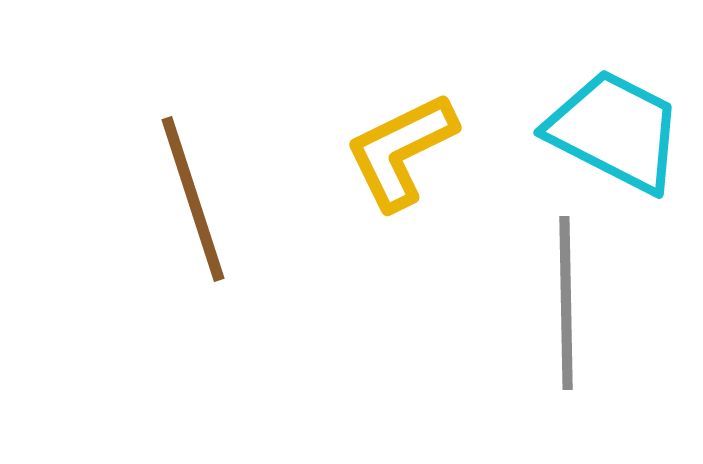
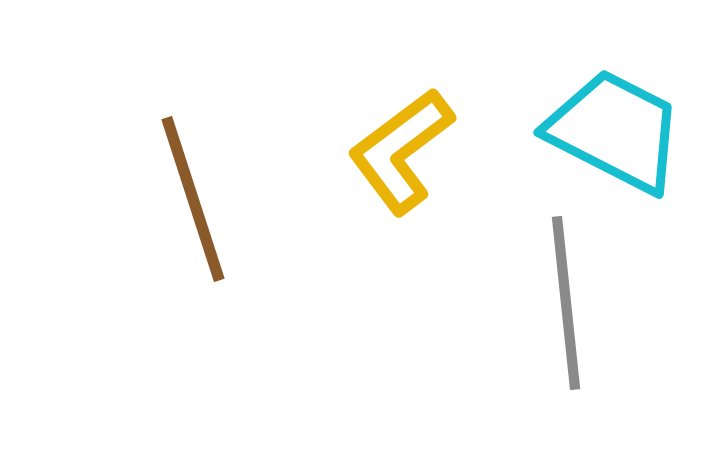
yellow L-shape: rotated 11 degrees counterclockwise
gray line: rotated 5 degrees counterclockwise
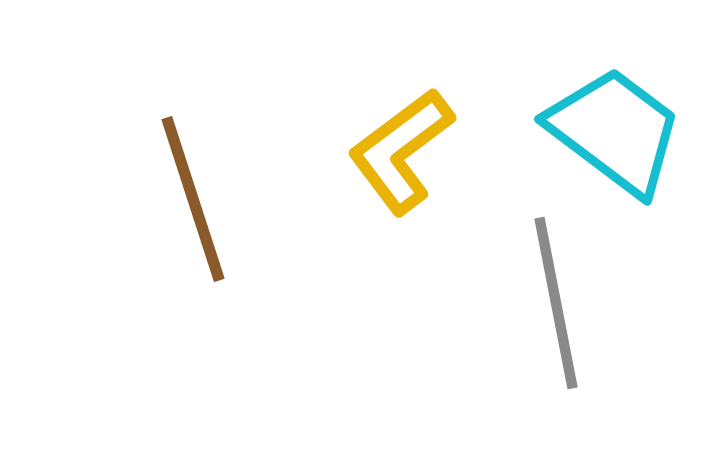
cyan trapezoid: rotated 10 degrees clockwise
gray line: moved 10 px left; rotated 5 degrees counterclockwise
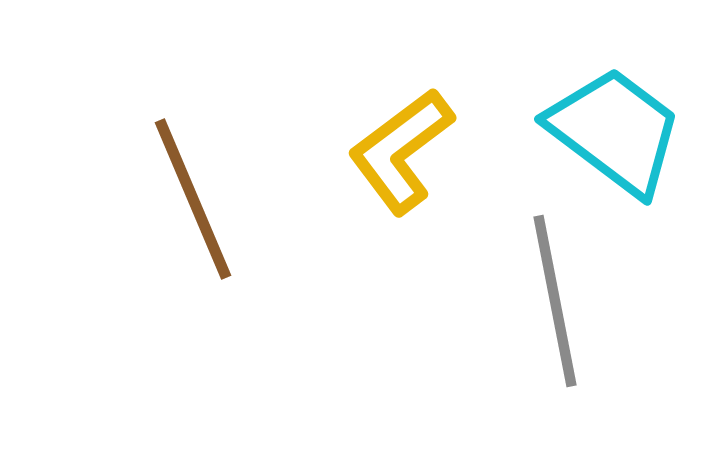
brown line: rotated 5 degrees counterclockwise
gray line: moved 1 px left, 2 px up
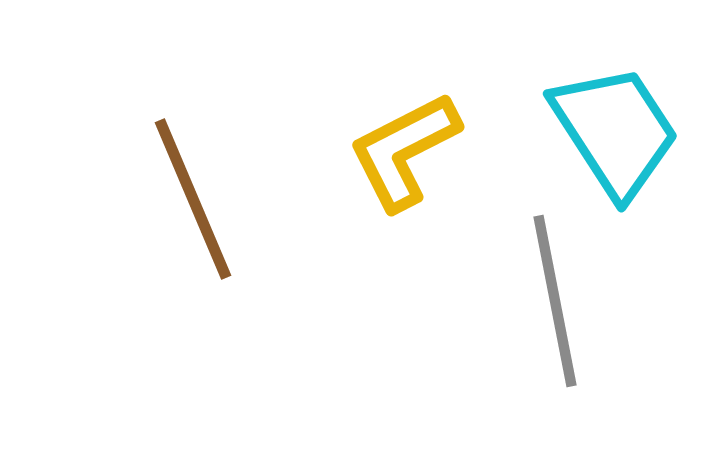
cyan trapezoid: rotated 20 degrees clockwise
yellow L-shape: moved 3 px right; rotated 10 degrees clockwise
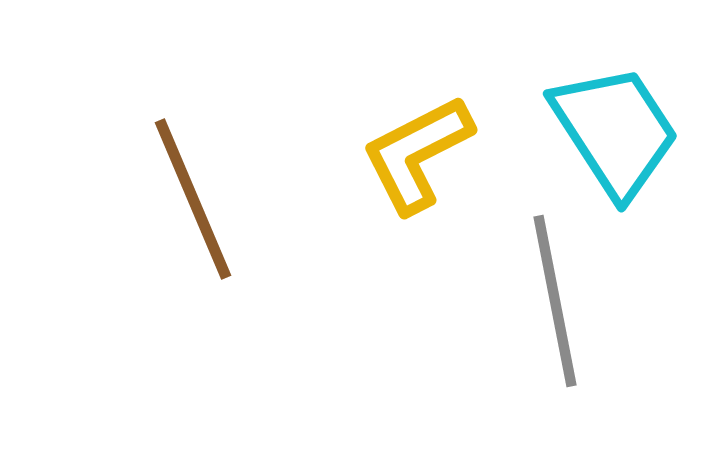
yellow L-shape: moved 13 px right, 3 px down
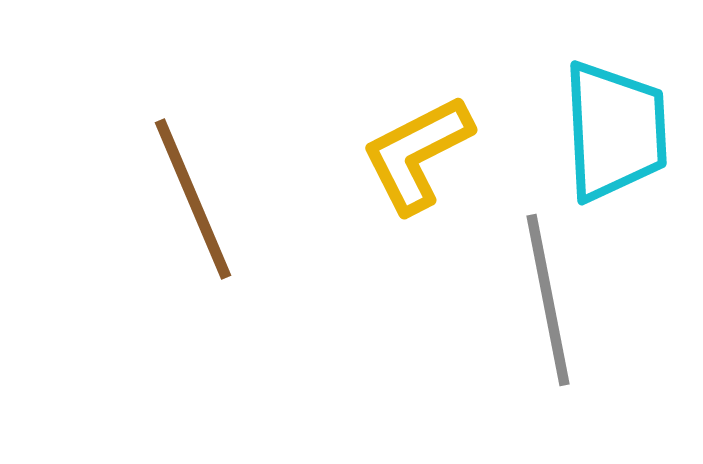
cyan trapezoid: rotated 30 degrees clockwise
gray line: moved 7 px left, 1 px up
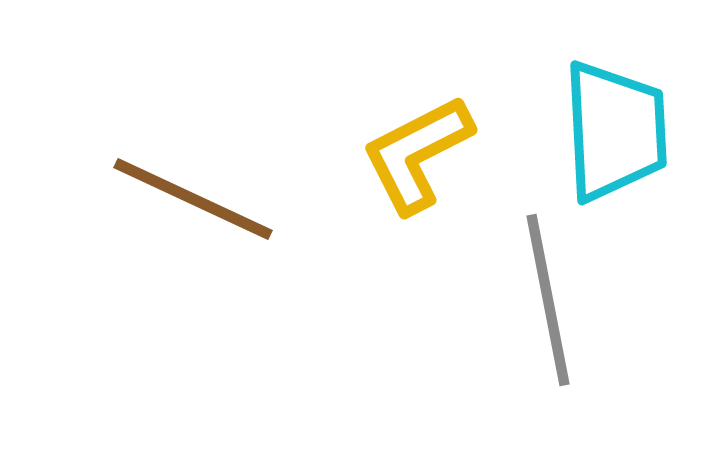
brown line: rotated 42 degrees counterclockwise
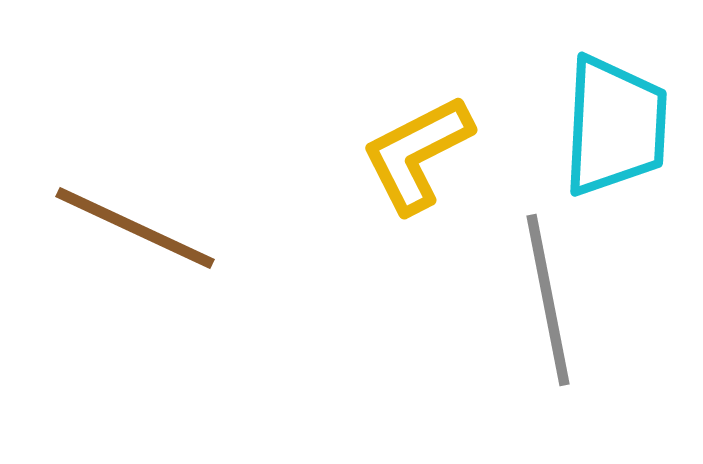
cyan trapezoid: moved 5 px up; rotated 6 degrees clockwise
brown line: moved 58 px left, 29 px down
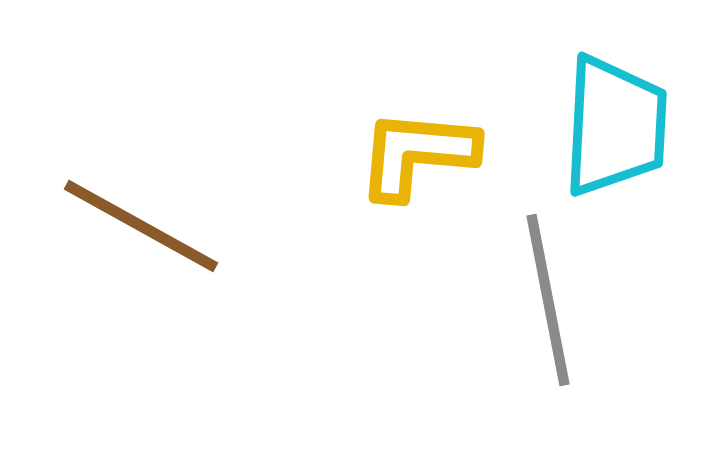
yellow L-shape: rotated 32 degrees clockwise
brown line: moved 6 px right, 2 px up; rotated 4 degrees clockwise
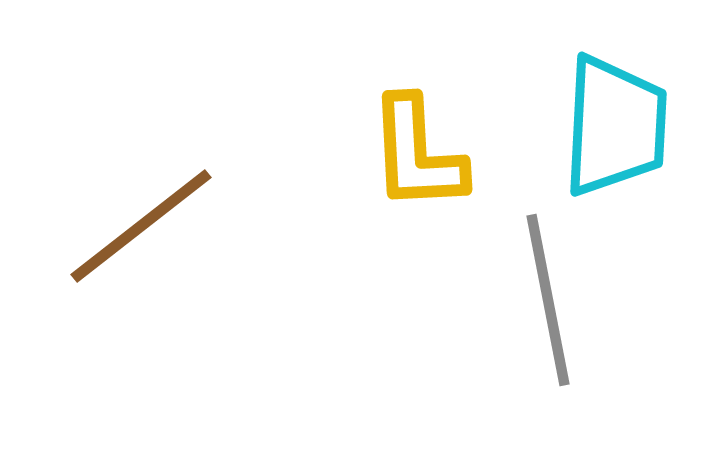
yellow L-shape: rotated 98 degrees counterclockwise
brown line: rotated 67 degrees counterclockwise
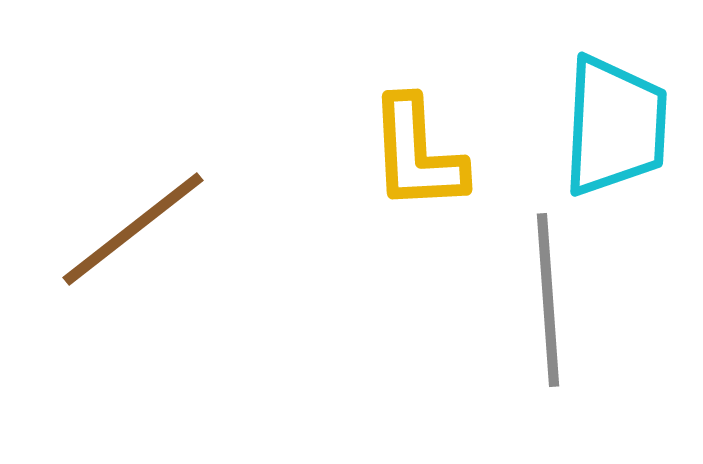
brown line: moved 8 px left, 3 px down
gray line: rotated 7 degrees clockwise
